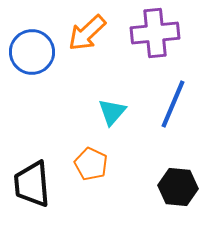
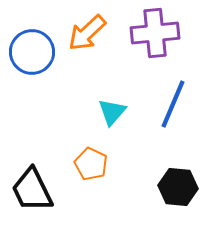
black trapezoid: moved 6 px down; rotated 21 degrees counterclockwise
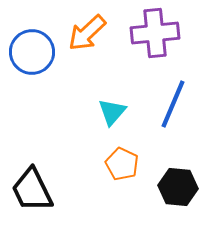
orange pentagon: moved 31 px right
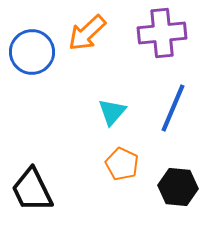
purple cross: moved 7 px right
blue line: moved 4 px down
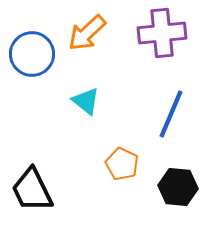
blue circle: moved 2 px down
blue line: moved 2 px left, 6 px down
cyan triangle: moved 26 px left, 11 px up; rotated 32 degrees counterclockwise
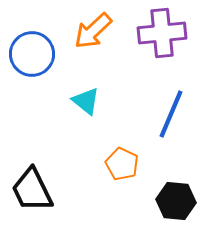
orange arrow: moved 6 px right, 2 px up
black hexagon: moved 2 px left, 14 px down
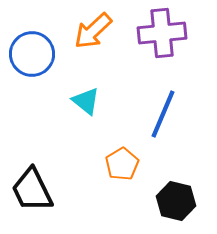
blue line: moved 8 px left
orange pentagon: rotated 16 degrees clockwise
black hexagon: rotated 9 degrees clockwise
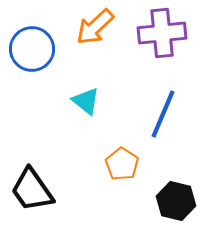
orange arrow: moved 2 px right, 4 px up
blue circle: moved 5 px up
orange pentagon: rotated 8 degrees counterclockwise
black trapezoid: rotated 9 degrees counterclockwise
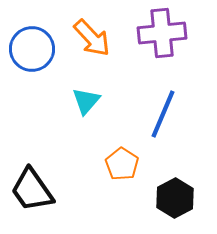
orange arrow: moved 3 px left, 11 px down; rotated 90 degrees counterclockwise
cyan triangle: rotated 32 degrees clockwise
black hexagon: moved 1 px left, 3 px up; rotated 18 degrees clockwise
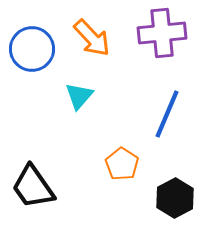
cyan triangle: moved 7 px left, 5 px up
blue line: moved 4 px right
black trapezoid: moved 1 px right, 3 px up
